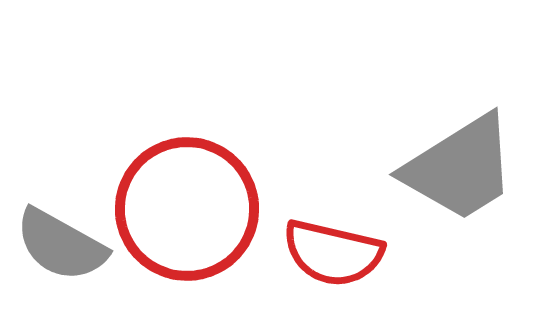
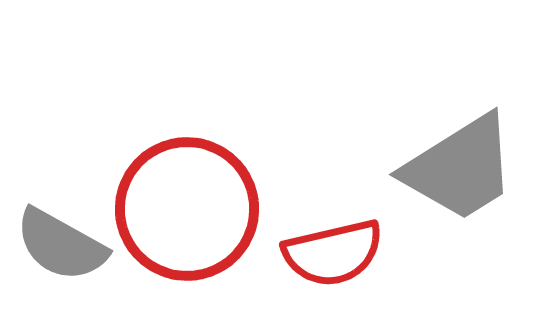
red semicircle: rotated 26 degrees counterclockwise
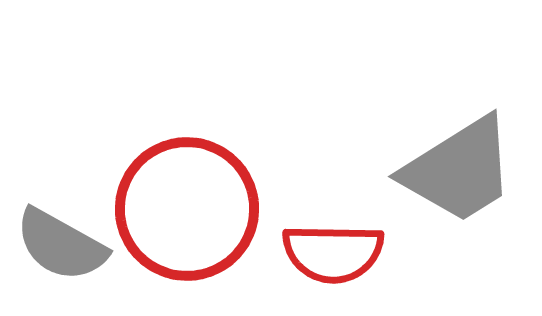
gray trapezoid: moved 1 px left, 2 px down
red semicircle: rotated 14 degrees clockwise
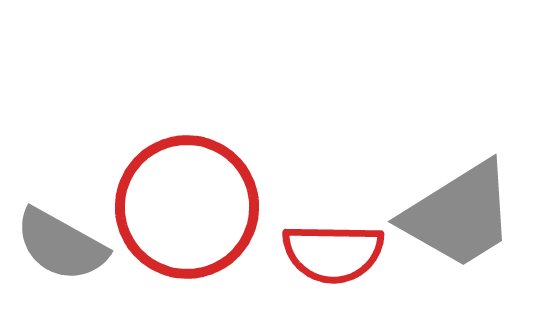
gray trapezoid: moved 45 px down
red circle: moved 2 px up
